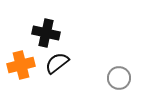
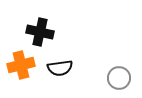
black cross: moved 6 px left, 1 px up
black semicircle: moved 3 px right, 5 px down; rotated 150 degrees counterclockwise
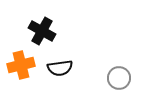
black cross: moved 2 px right, 1 px up; rotated 16 degrees clockwise
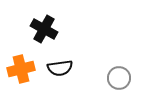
black cross: moved 2 px right, 2 px up
orange cross: moved 4 px down
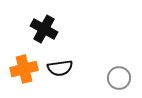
orange cross: moved 3 px right
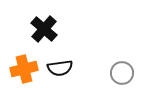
black cross: rotated 12 degrees clockwise
gray circle: moved 3 px right, 5 px up
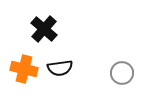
orange cross: rotated 28 degrees clockwise
